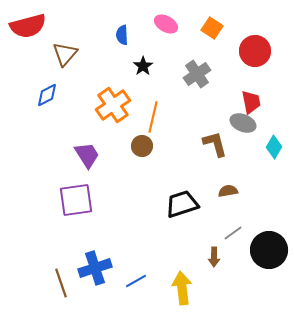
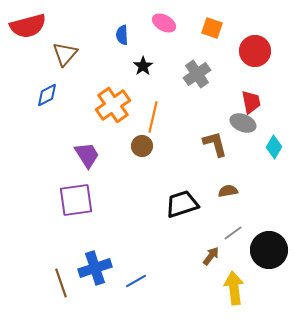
pink ellipse: moved 2 px left, 1 px up
orange square: rotated 15 degrees counterclockwise
brown arrow: moved 3 px left, 1 px up; rotated 144 degrees counterclockwise
yellow arrow: moved 52 px right
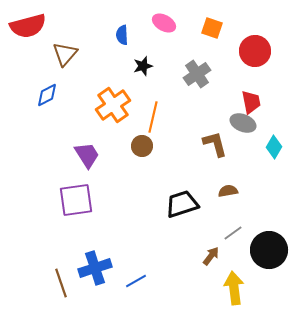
black star: rotated 18 degrees clockwise
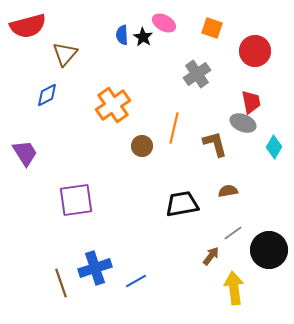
black star: moved 29 px up; rotated 24 degrees counterclockwise
orange line: moved 21 px right, 11 px down
purple trapezoid: moved 62 px left, 2 px up
black trapezoid: rotated 8 degrees clockwise
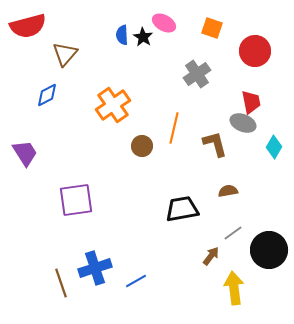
black trapezoid: moved 5 px down
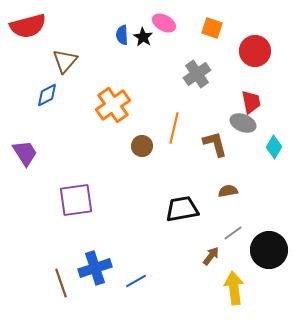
brown triangle: moved 7 px down
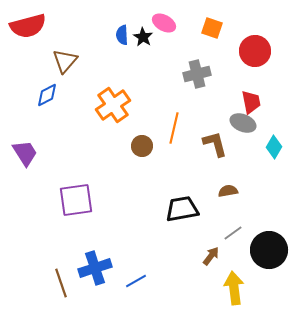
gray cross: rotated 20 degrees clockwise
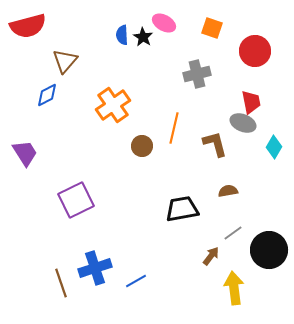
purple square: rotated 18 degrees counterclockwise
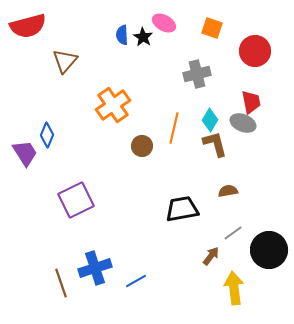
blue diamond: moved 40 px down; rotated 40 degrees counterclockwise
cyan diamond: moved 64 px left, 27 px up
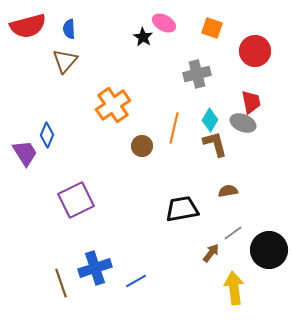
blue semicircle: moved 53 px left, 6 px up
brown arrow: moved 3 px up
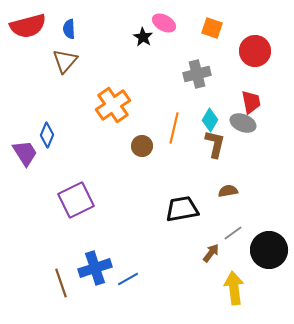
brown L-shape: rotated 28 degrees clockwise
blue line: moved 8 px left, 2 px up
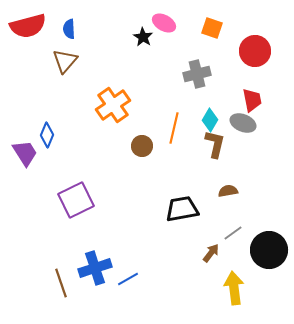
red trapezoid: moved 1 px right, 2 px up
